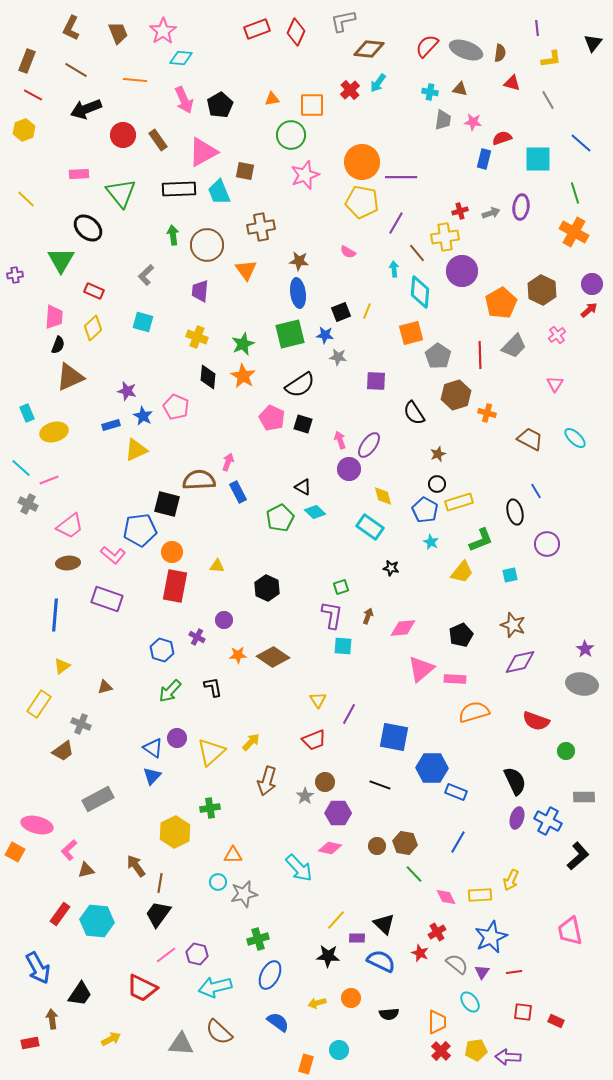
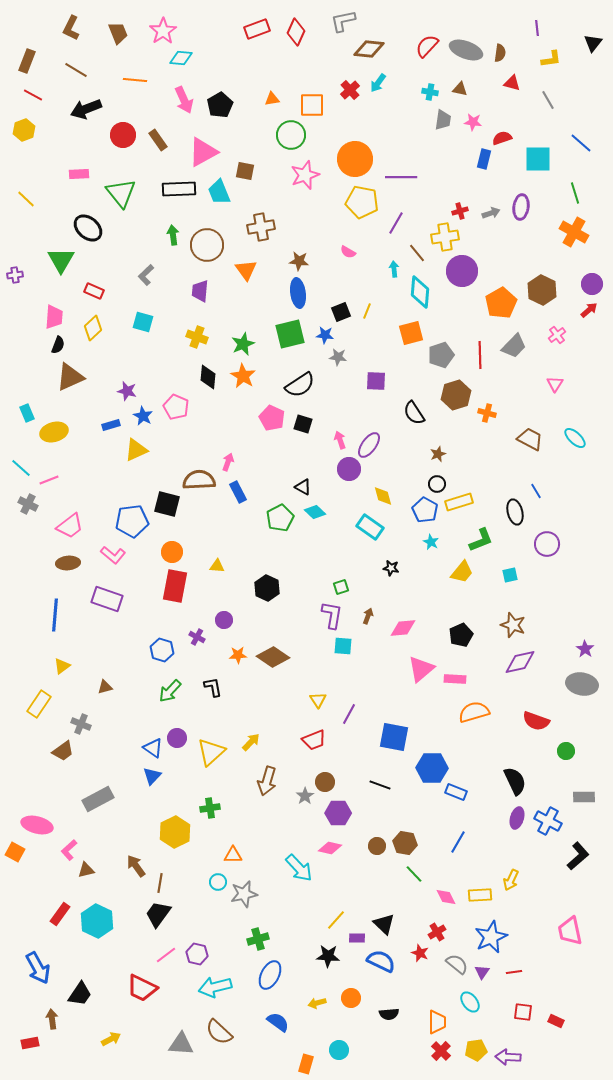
orange circle at (362, 162): moved 7 px left, 3 px up
gray pentagon at (438, 356): moved 3 px right, 1 px up; rotated 20 degrees clockwise
blue pentagon at (140, 530): moved 8 px left, 9 px up
cyan hexagon at (97, 921): rotated 20 degrees clockwise
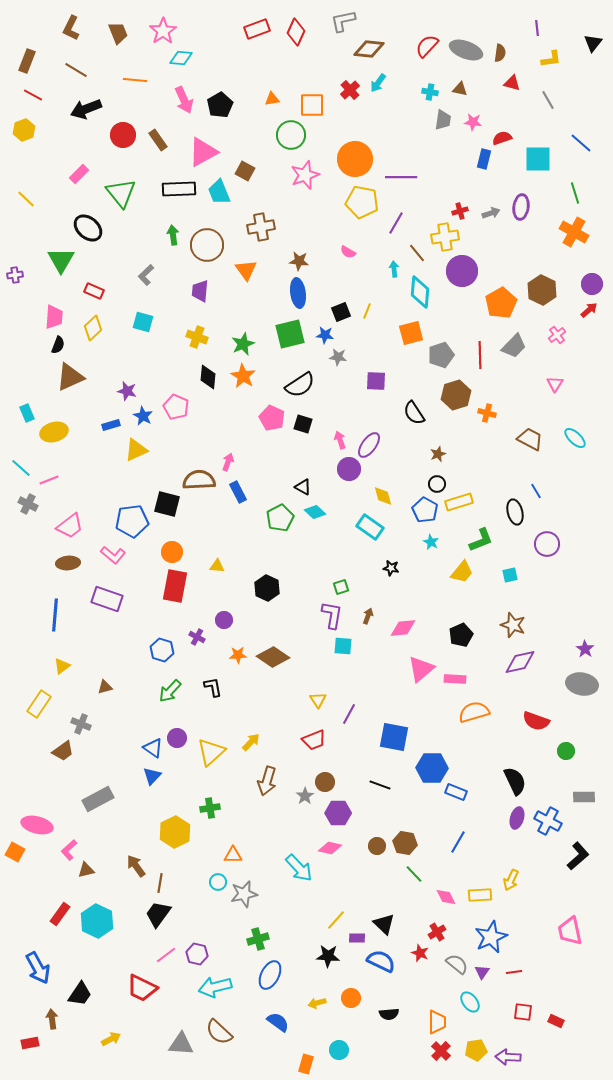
brown square at (245, 171): rotated 18 degrees clockwise
pink rectangle at (79, 174): rotated 42 degrees counterclockwise
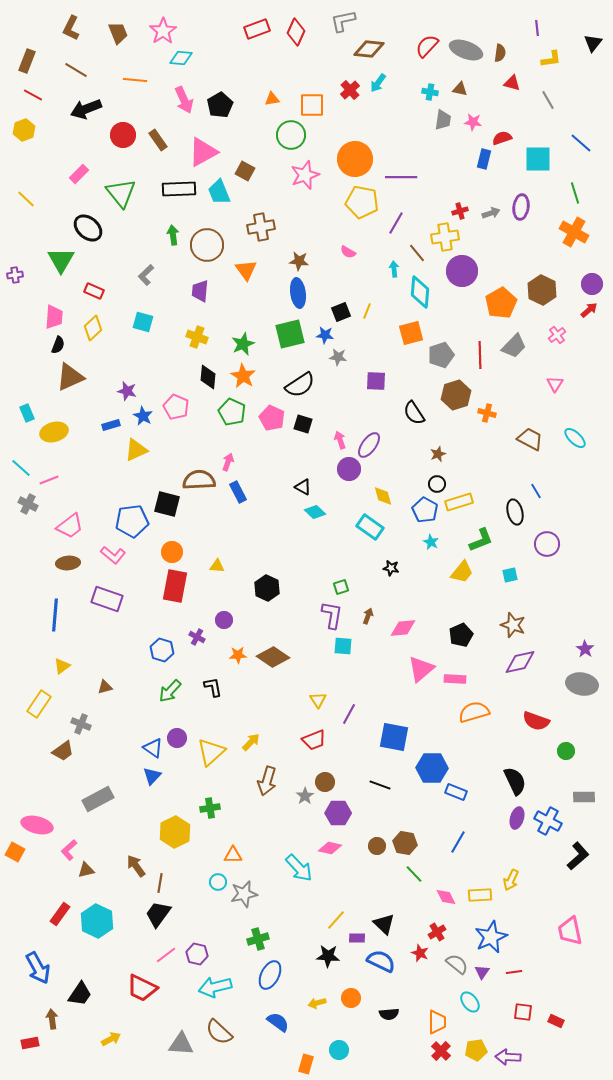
green pentagon at (280, 518): moved 48 px left, 106 px up; rotated 20 degrees counterclockwise
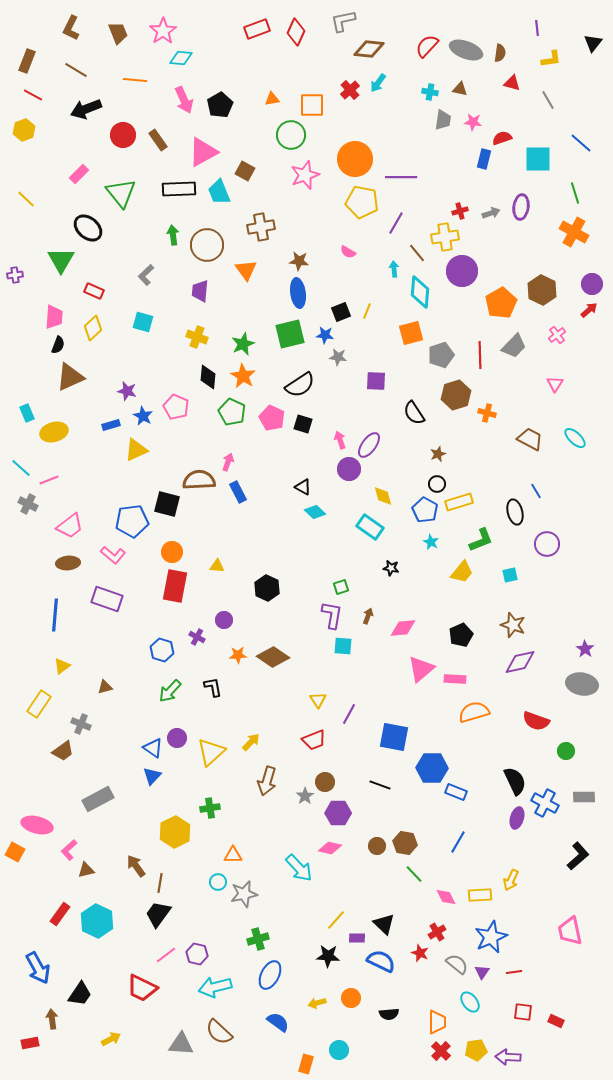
blue cross at (548, 821): moved 3 px left, 18 px up
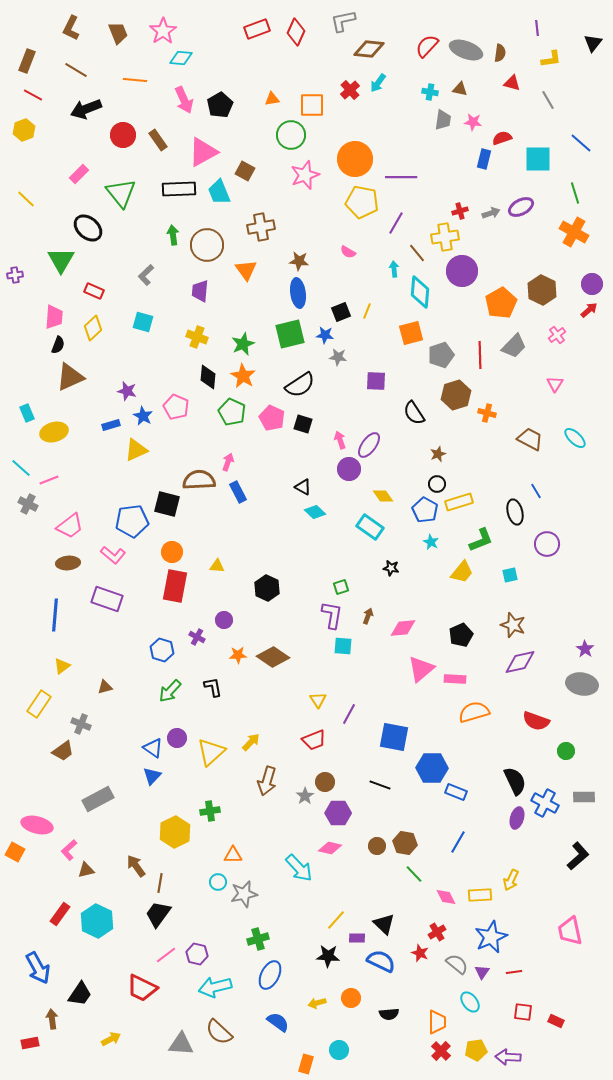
purple ellipse at (521, 207): rotated 55 degrees clockwise
yellow diamond at (383, 496): rotated 20 degrees counterclockwise
green cross at (210, 808): moved 3 px down
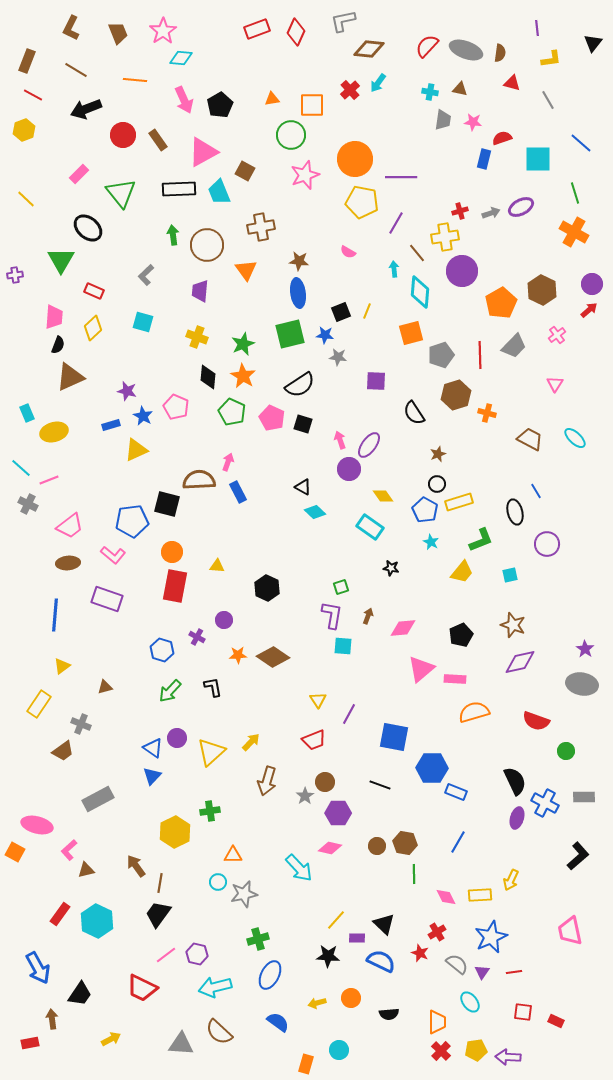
green line at (414, 874): rotated 42 degrees clockwise
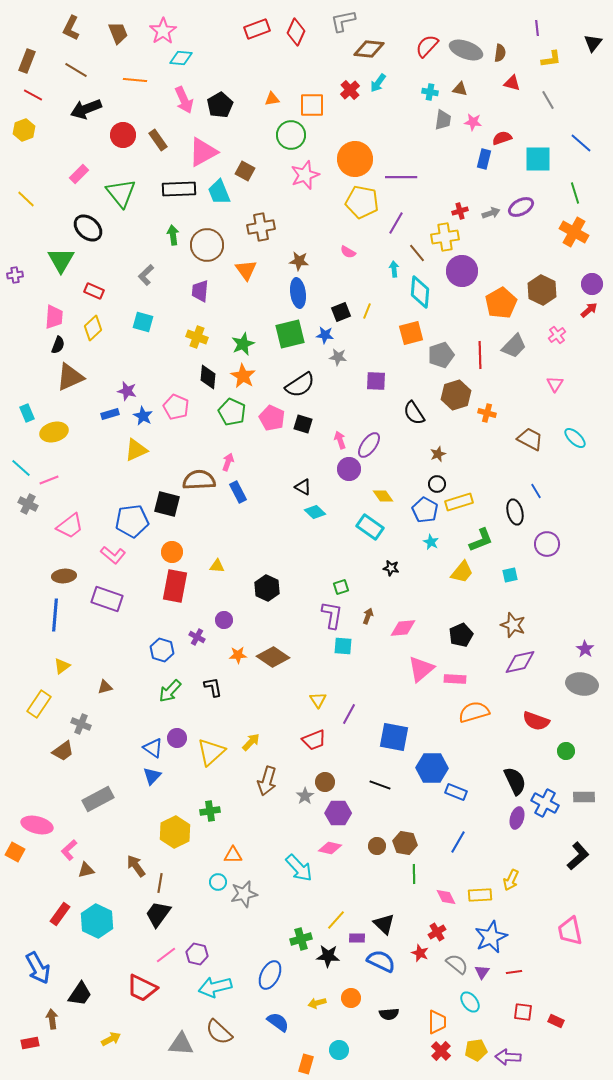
blue rectangle at (111, 425): moved 1 px left, 11 px up
brown ellipse at (68, 563): moved 4 px left, 13 px down
green cross at (258, 939): moved 43 px right
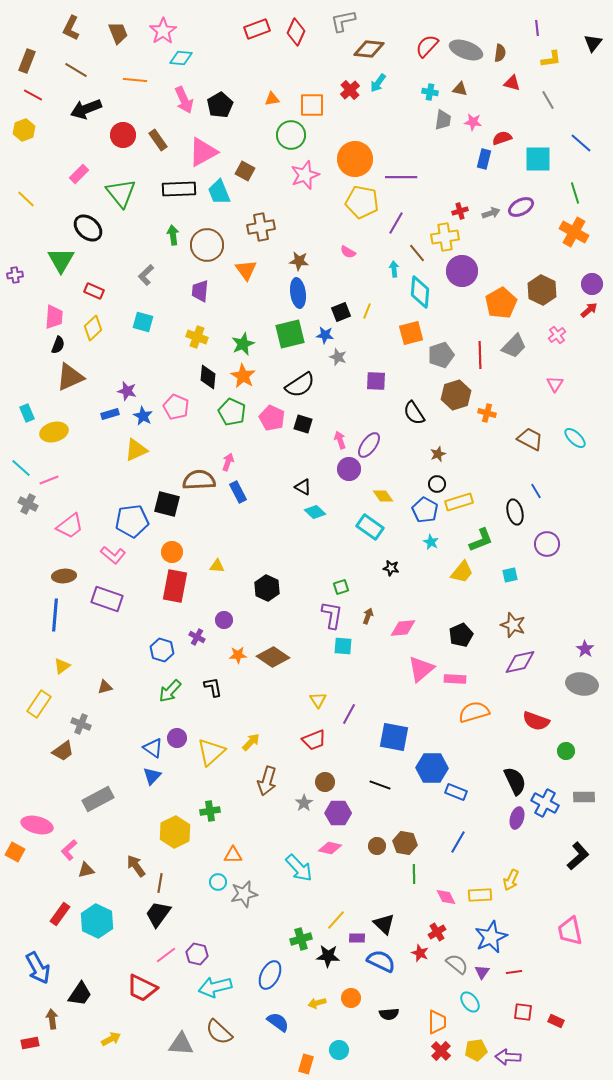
gray star at (338, 357): rotated 12 degrees clockwise
gray star at (305, 796): moved 1 px left, 7 px down
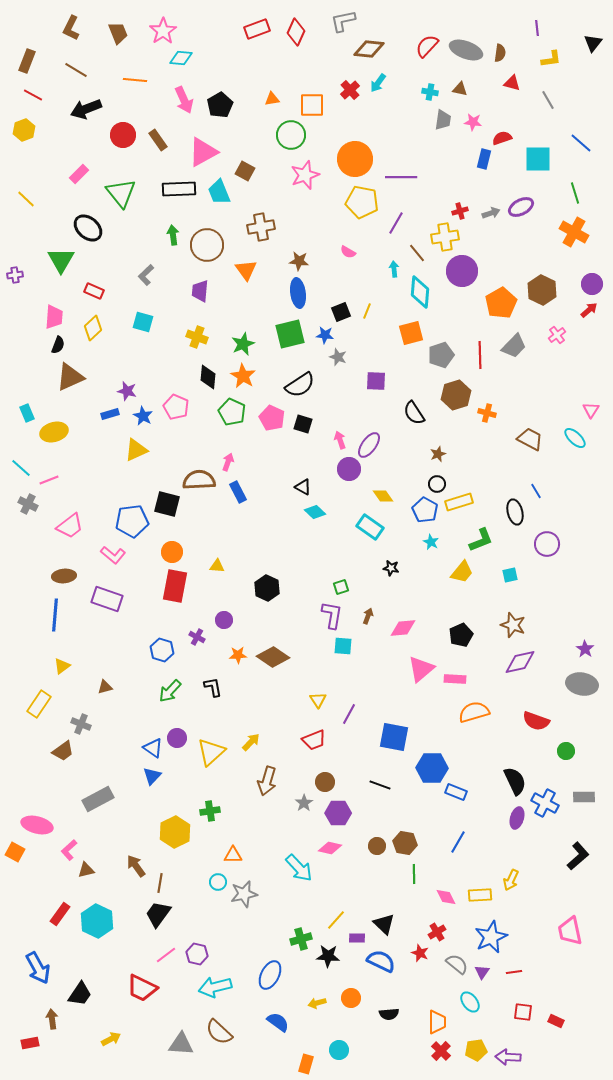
pink triangle at (555, 384): moved 36 px right, 26 px down
